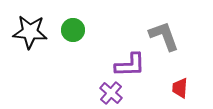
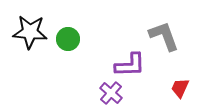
green circle: moved 5 px left, 9 px down
red trapezoid: rotated 20 degrees clockwise
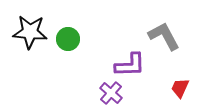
gray L-shape: rotated 8 degrees counterclockwise
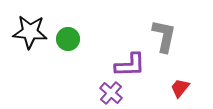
gray L-shape: rotated 40 degrees clockwise
red trapezoid: rotated 15 degrees clockwise
